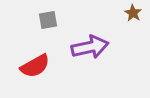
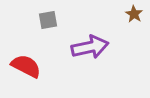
brown star: moved 1 px right, 1 px down
red semicircle: moved 9 px left; rotated 124 degrees counterclockwise
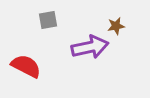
brown star: moved 18 px left, 12 px down; rotated 30 degrees clockwise
